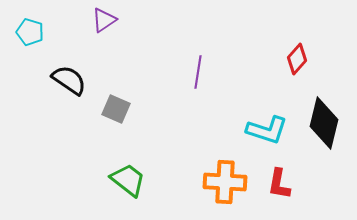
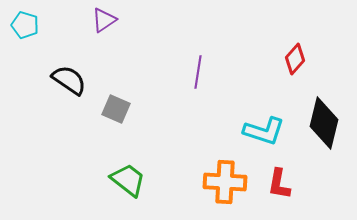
cyan pentagon: moved 5 px left, 7 px up
red diamond: moved 2 px left
cyan L-shape: moved 3 px left, 1 px down
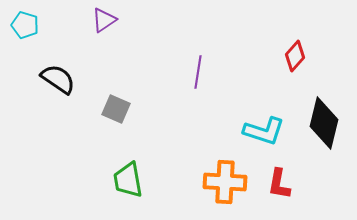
red diamond: moved 3 px up
black semicircle: moved 11 px left, 1 px up
green trapezoid: rotated 138 degrees counterclockwise
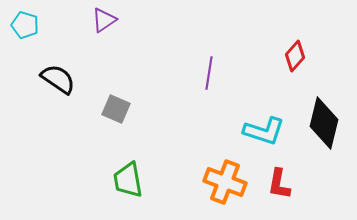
purple line: moved 11 px right, 1 px down
orange cross: rotated 18 degrees clockwise
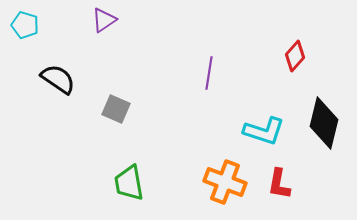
green trapezoid: moved 1 px right, 3 px down
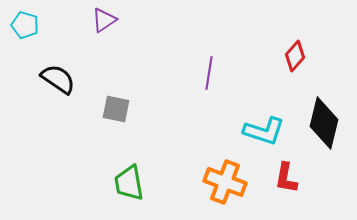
gray square: rotated 12 degrees counterclockwise
red L-shape: moved 7 px right, 6 px up
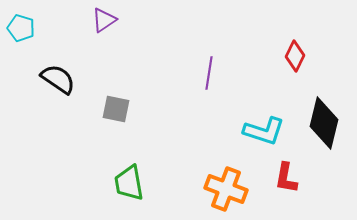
cyan pentagon: moved 4 px left, 3 px down
red diamond: rotated 16 degrees counterclockwise
orange cross: moved 1 px right, 7 px down
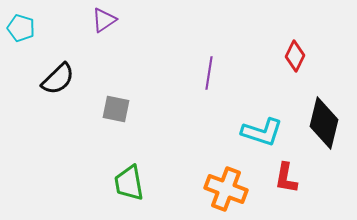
black semicircle: rotated 102 degrees clockwise
cyan L-shape: moved 2 px left, 1 px down
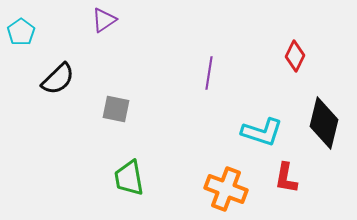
cyan pentagon: moved 4 px down; rotated 20 degrees clockwise
green trapezoid: moved 5 px up
